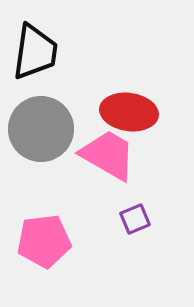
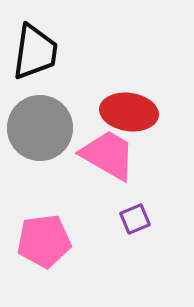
gray circle: moved 1 px left, 1 px up
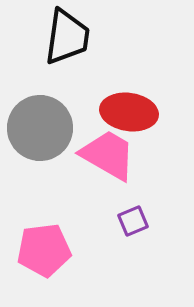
black trapezoid: moved 32 px right, 15 px up
purple square: moved 2 px left, 2 px down
pink pentagon: moved 9 px down
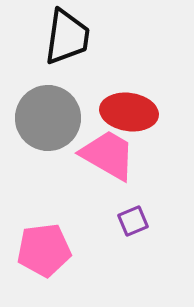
gray circle: moved 8 px right, 10 px up
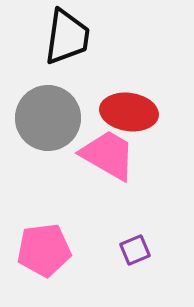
purple square: moved 2 px right, 29 px down
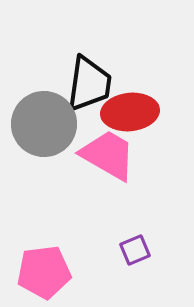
black trapezoid: moved 22 px right, 47 px down
red ellipse: moved 1 px right; rotated 14 degrees counterclockwise
gray circle: moved 4 px left, 6 px down
pink pentagon: moved 22 px down
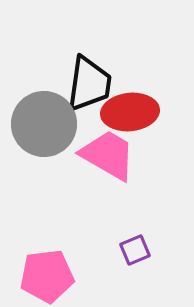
pink pentagon: moved 3 px right, 4 px down
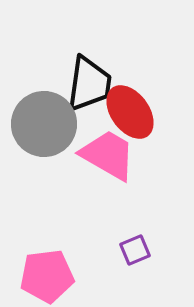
red ellipse: rotated 60 degrees clockwise
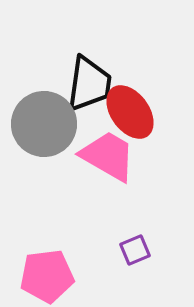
pink trapezoid: moved 1 px down
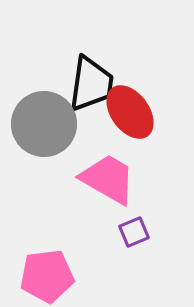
black trapezoid: moved 2 px right
pink trapezoid: moved 23 px down
purple square: moved 1 px left, 18 px up
